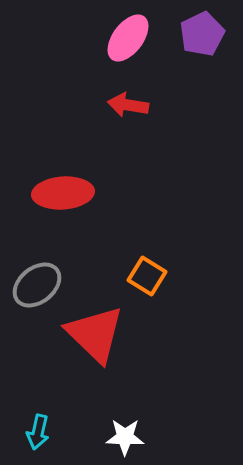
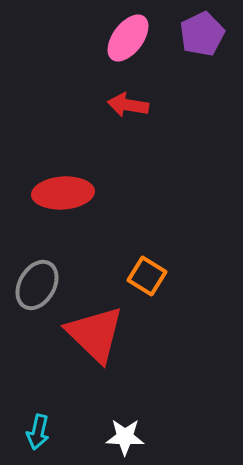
gray ellipse: rotated 21 degrees counterclockwise
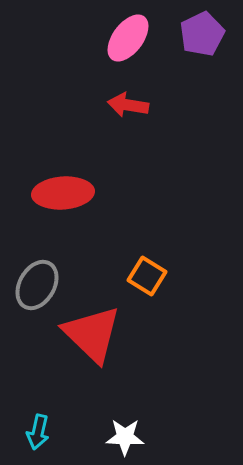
red triangle: moved 3 px left
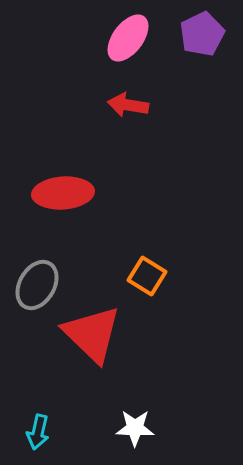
white star: moved 10 px right, 9 px up
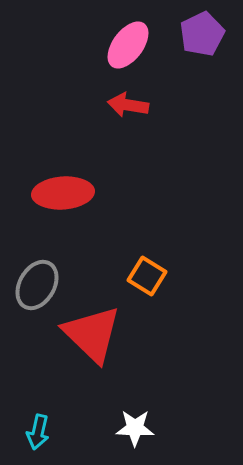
pink ellipse: moved 7 px down
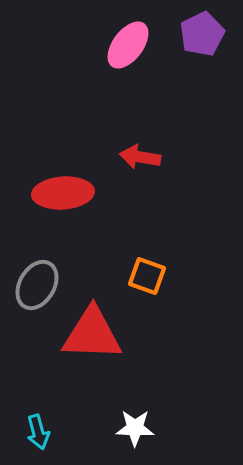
red arrow: moved 12 px right, 52 px down
orange square: rotated 12 degrees counterclockwise
red triangle: rotated 42 degrees counterclockwise
cyan arrow: rotated 28 degrees counterclockwise
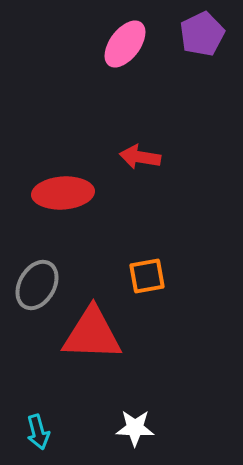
pink ellipse: moved 3 px left, 1 px up
orange square: rotated 30 degrees counterclockwise
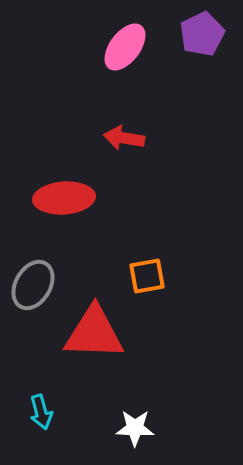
pink ellipse: moved 3 px down
red arrow: moved 16 px left, 19 px up
red ellipse: moved 1 px right, 5 px down
gray ellipse: moved 4 px left
red triangle: moved 2 px right, 1 px up
cyan arrow: moved 3 px right, 20 px up
